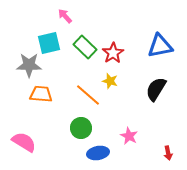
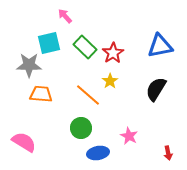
yellow star: rotated 21 degrees clockwise
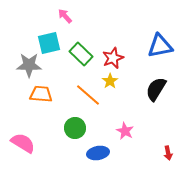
green rectangle: moved 4 px left, 7 px down
red star: moved 5 px down; rotated 10 degrees clockwise
green circle: moved 6 px left
pink star: moved 4 px left, 5 px up
pink semicircle: moved 1 px left, 1 px down
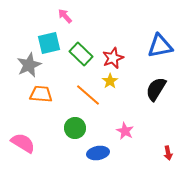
gray star: rotated 25 degrees counterclockwise
